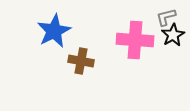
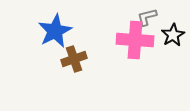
gray L-shape: moved 19 px left
blue star: moved 1 px right
brown cross: moved 7 px left, 2 px up; rotated 30 degrees counterclockwise
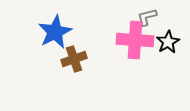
blue star: moved 1 px down
black star: moved 5 px left, 7 px down
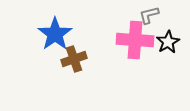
gray L-shape: moved 2 px right, 2 px up
blue star: moved 2 px down; rotated 8 degrees counterclockwise
